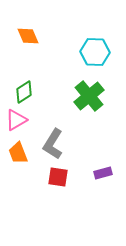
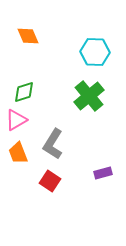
green diamond: rotated 15 degrees clockwise
red square: moved 8 px left, 4 px down; rotated 25 degrees clockwise
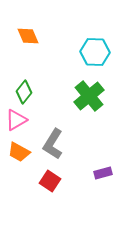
green diamond: rotated 35 degrees counterclockwise
orange trapezoid: moved 1 px right, 1 px up; rotated 40 degrees counterclockwise
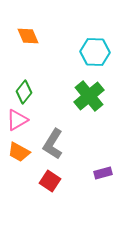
pink triangle: moved 1 px right
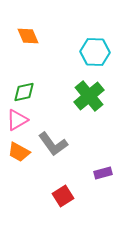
green diamond: rotated 40 degrees clockwise
gray L-shape: rotated 68 degrees counterclockwise
red square: moved 13 px right, 15 px down; rotated 25 degrees clockwise
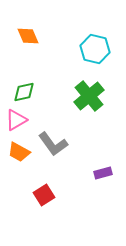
cyan hexagon: moved 3 px up; rotated 12 degrees clockwise
pink triangle: moved 1 px left
red square: moved 19 px left, 1 px up
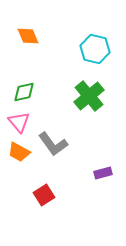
pink triangle: moved 3 px right, 2 px down; rotated 40 degrees counterclockwise
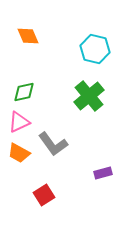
pink triangle: rotated 45 degrees clockwise
orange trapezoid: moved 1 px down
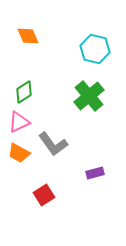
green diamond: rotated 20 degrees counterclockwise
purple rectangle: moved 8 px left
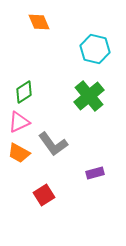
orange diamond: moved 11 px right, 14 px up
